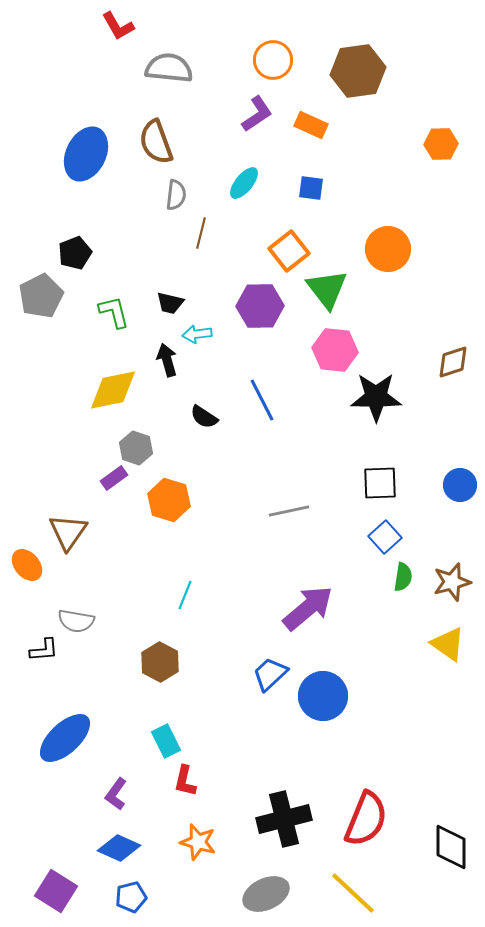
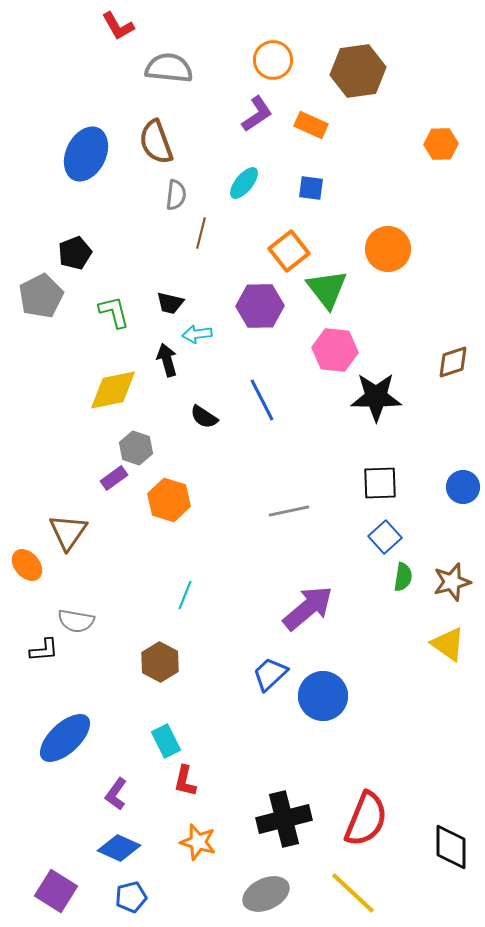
blue circle at (460, 485): moved 3 px right, 2 px down
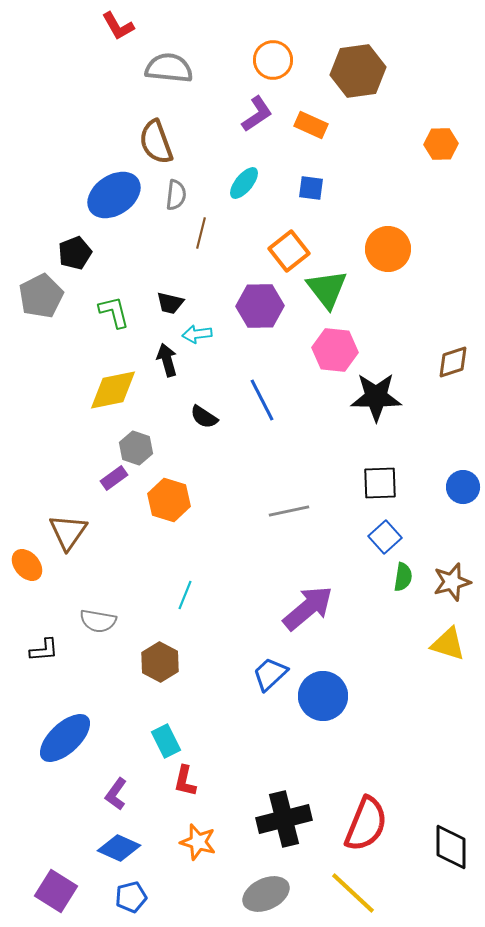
blue ellipse at (86, 154): moved 28 px right, 41 px down; rotated 30 degrees clockwise
gray semicircle at (76, 621): moved 22 px right
yellow triangle at (448, 644): rotated 18 degrees counterclockwise
red semicircle at (366, 819): moved 5 px down
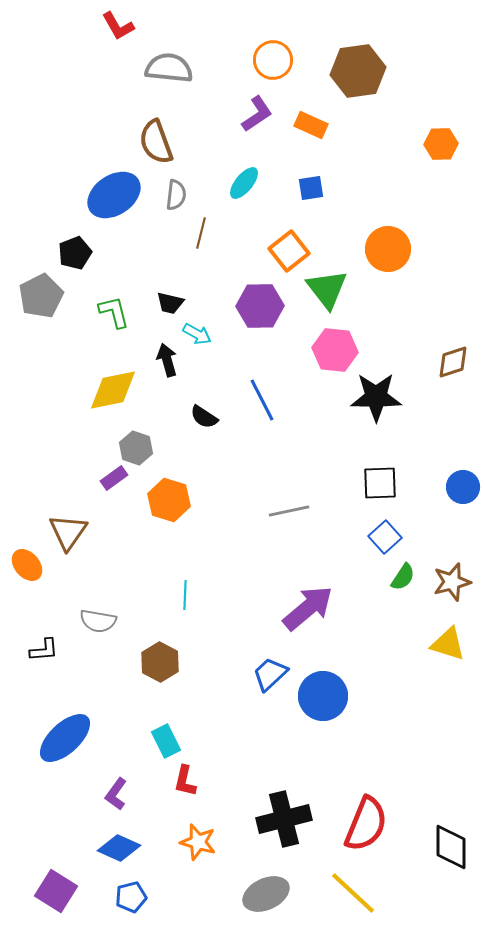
blue square at (311, 188): rotated 16 degrees counterclockwise
cyan arrow at (197, 334): rotated 144 degrees counterclockwise
green semicircle at (403, 577): rotated 24 degrees clockwise
cyan line at (185, 595): rotated 20 degrees counterclockwise
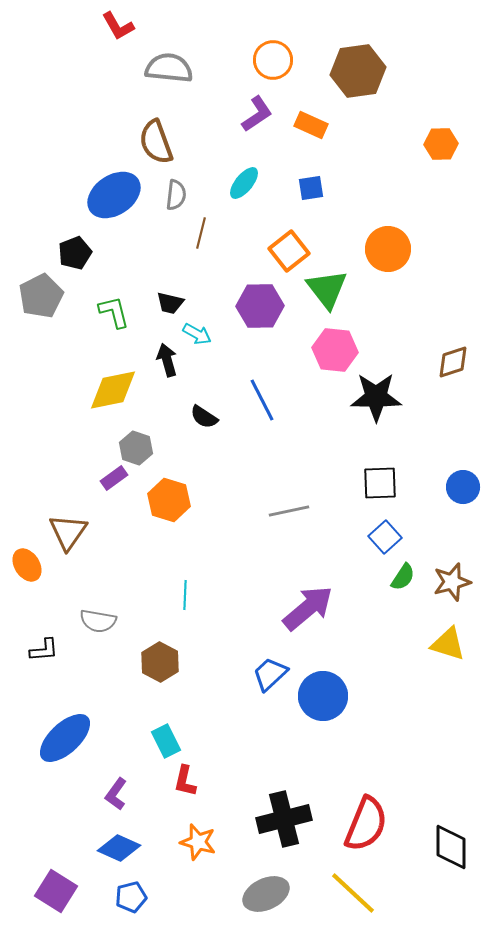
orange ellipse at (27, 565): rotated 8 degrees clockwise
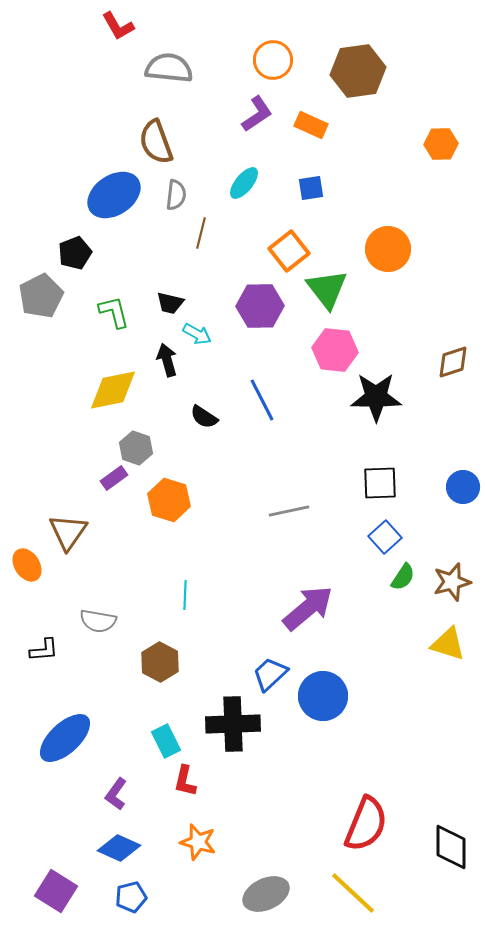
black cross at (284, 819): moved 51 px left, 95 px up; rotated 12 degrees clockwise
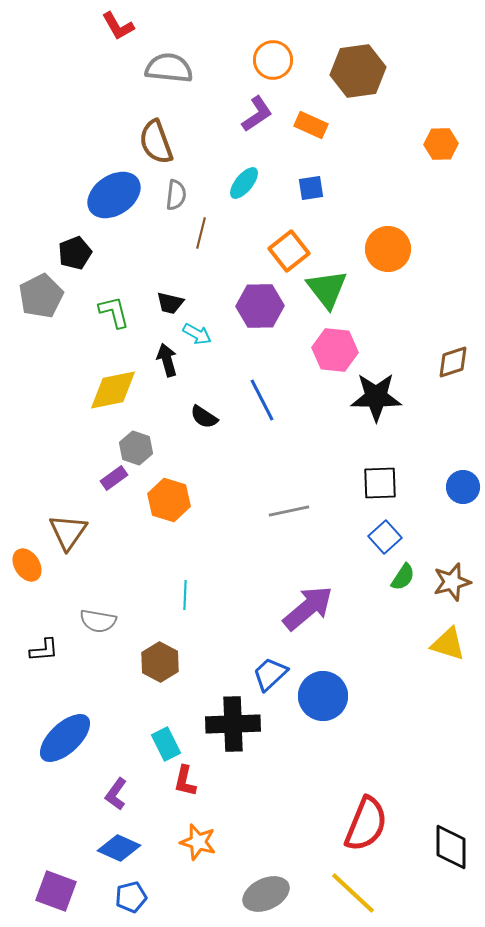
cyan rectangle at (166, 741): moved 3 px down
purple square at (56, 891): rotated 12 degrees counterclockwise
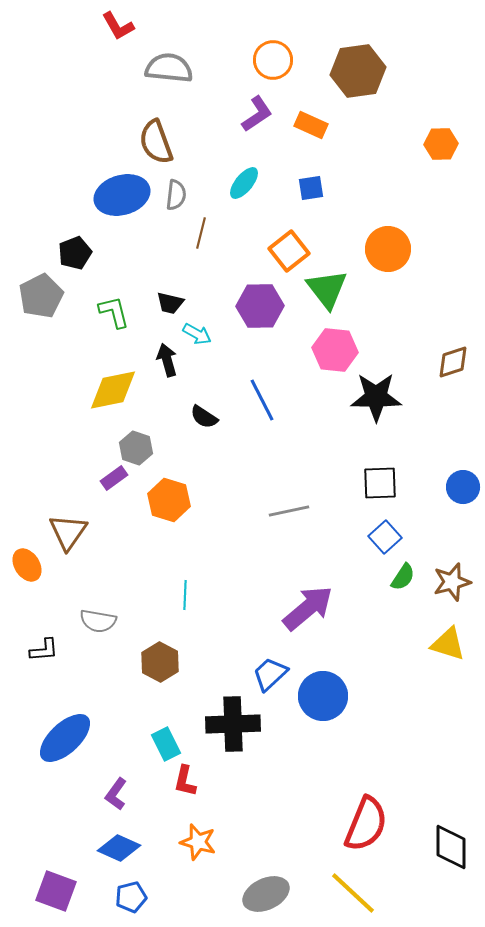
blue ellipse at (114, 195): moved 8 px right; rotated 18 degrees clockwise
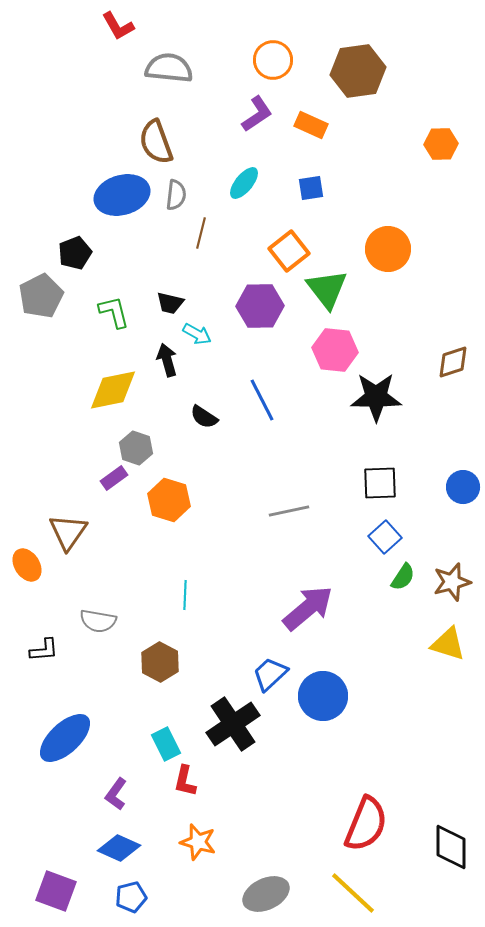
black cross at (233, 724): rotated 32 degrees counterclockwise
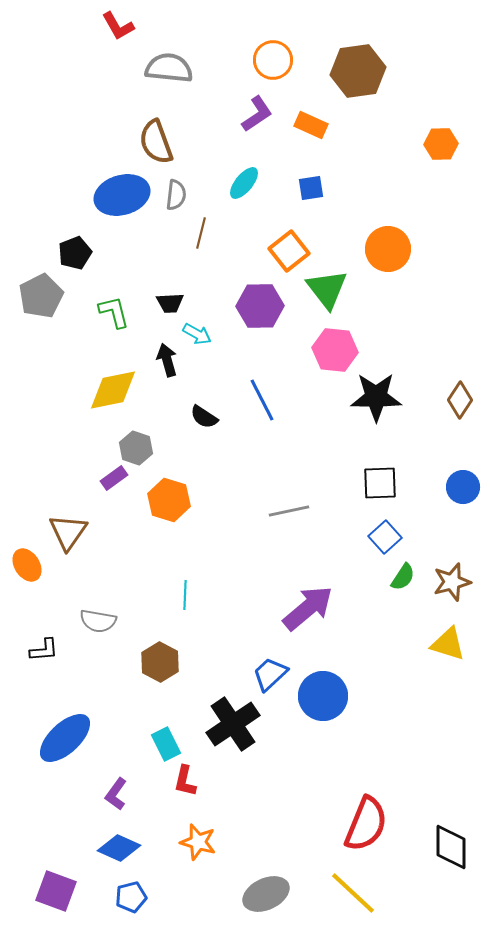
black trapezoid at (170, 303): rotated 16 degrees counterclockwise
brown diamond at (453, 362): moved 7 px right, 38 px down; rotated 39 degrees counterclockwise
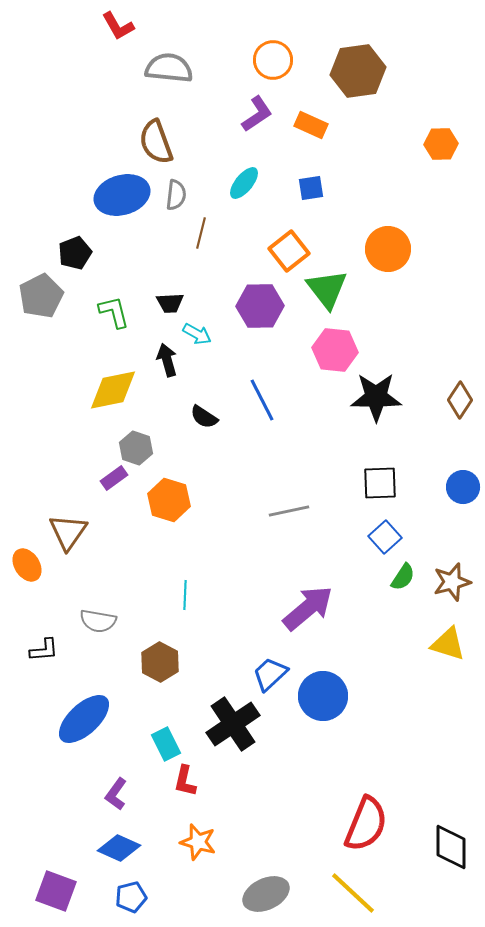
blue ellipse at (65, 738): moved 19 px right, 19 px up
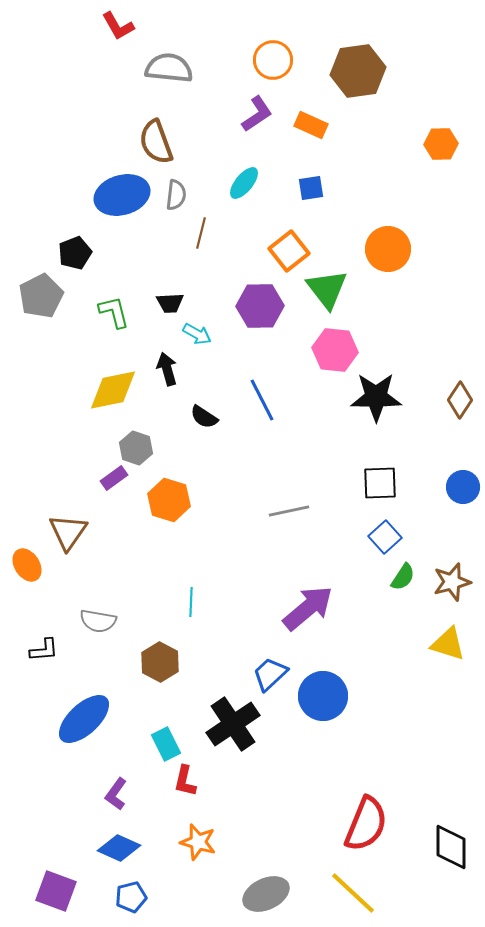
black arrow at (167, 360): moved 9 px down
cyan line at (185, 595): moved 6 px right, 7 px down
